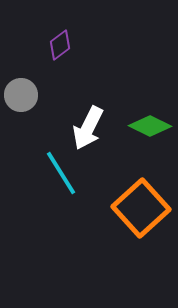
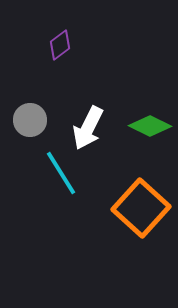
gray circle: moved 9 px right, 25 px down
orange square: rotated 6 degrees counterclockwise
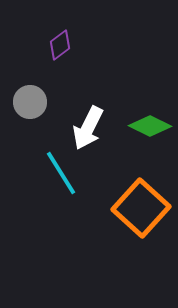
gray circle: moved 18 px up
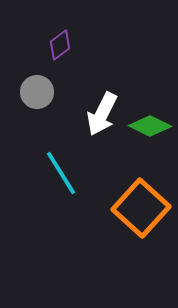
gray circle: moved 7 px right, 10 px up
white arrow: moved 14 px right, 14 px up
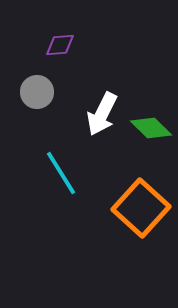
purple diamond: rotated 32 degrees clockwise
green diamond: moved 1 px right, 2 px down; rotated 18 degrees clockwise
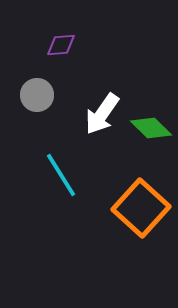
purple diamond: moved 1 px right
gray circle: moved 3 px down
white arrow: rotated 9 degrees clockwise
cyan line: moved 2 px down
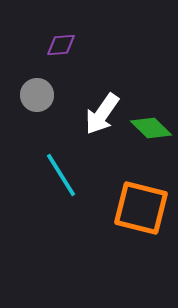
orange square: rotated 28 degrees counterclockwise
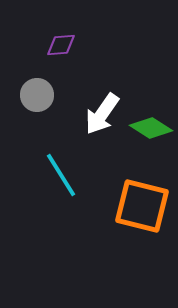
green diamond: rotated 12 degrees counterclockwise
orange square: moved 1 px right, 2 px up
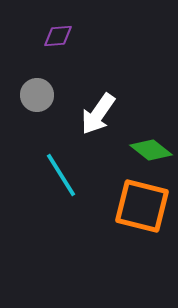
purple diamond: moved 3 px left, 9 px up
white arrow: moved 4 px left
green diamond: moved 22 px down; rotated 6 degrees clockwise
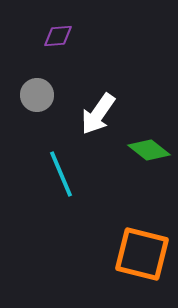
green diamond: moved 2 px left
cyan line: moved 1 px up; rotated 9 degrees clockwise
orange square: moved 48 px down
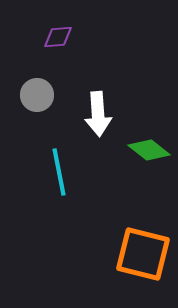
purple diamond: moved 1 px down
white arrow: rotated 39 degrees counterclockwise
cyan line: moved 2 px left, 2 px up; rotated 12 degrees clockwise
orange square: moved 1 px right
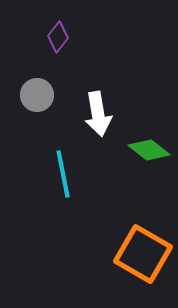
purple diamond: rotated 48 degrees counterclockwise
white arrow: rotated 6 degrees counterclockwise
cyan line: moved 4 px right, 2 px down
orange square: rotated 16 degrees clockwise
